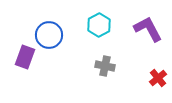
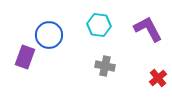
cyan hexagon: rotated 25 degrees counterclockwise
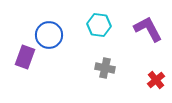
gray cross: moved 2 px down
red cross: moved 2 px left, 2 px down
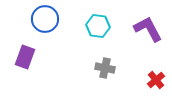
cyan hexagon: moved 1 px left, 1 px down
blue circle: moved 4 px left, 16 px up
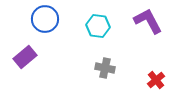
purple L-shape: moved 8 px up
purple rectangle: rotated 30 degrees clockwise
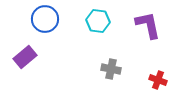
purple L-shape: moved 4 px down; rotated 16 degrees clockwise
cyan hexagon: moved 5 px up
gray cross: moved 6 px right, 1 px down
red cross: moved 2 px right; rotated 30 degrees counterclockwise
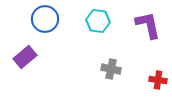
red cross: rotated 12 degrees counterclockwise
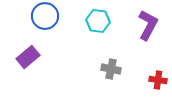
blue circle: moved 3 px up
purple L-shape: rotated 40 degrees clockwise
purple rectangle: moved 3 px right
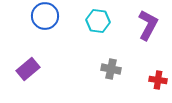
purple rectangle: moved 12 px down
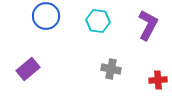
blue circle: moved 1 px right
red cross: rotated 12 degrees counterclockwise
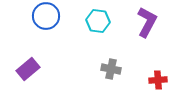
purple L-shape: moved 1 px left, 3 px up
